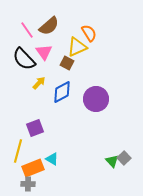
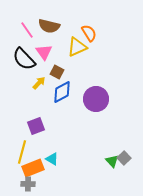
brown semicircle: rotated 55 degrees clockwise
brown square: moved 10 px left, 9 px down
purple square: moved 1 px right, 2 px up
yellow line: moved 4 px right, 1 px down
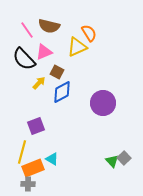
pink triangle: rotated 42 degrees clockwise
purple circle: moved 7 px right, 4 px down
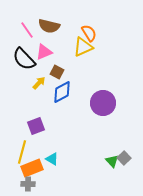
yellow triangle: moved 6 px right
orange rectangle: moved 1 px left
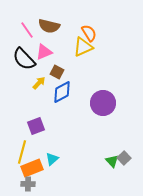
cyan triangle: rotated 48 degrees clockwise
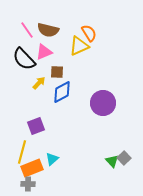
brown semicircle: moved 1 px left, 4 px down
yellow triangle: moved 4 px left, 1 px up
brown square: rotated 24 degrees counterclockwise
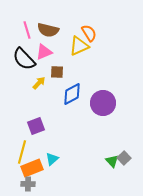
pink line: rotated 18 degrees clockwise
blue diamond: moved 10 px right, 2 px down
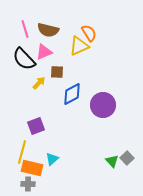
pink line: moved 2 px left, 1 px up
purple circle: moved 2 px down
gray square: moved 3 px right
orange rectangle: rotated 35 degrees clockwise
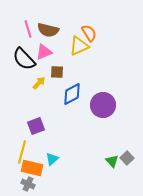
pink line: moved 3 px right
gray cross: rotated 24 degrees clockwise
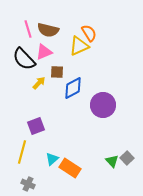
blue diamond: moved 1 px right, 6 px up
orange rectangle: moved 38 px right; rotated 20 degrees clockwise
